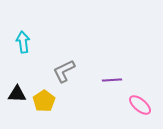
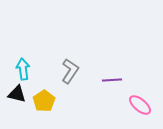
cyan arrow: moved 27 px down
gray L-shape: moved 6 px right; rotated 150 degrees clockwise
black triangle: rotated 12 degrees clockwise
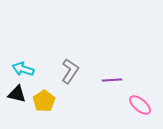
cyan arrow: rotated 65 degrees counterclockwise
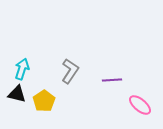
cyan arrow: moved 1 px left; rotated 90 degrees clockwise
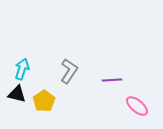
gray L-shape: moved 1 px left
pink ellipse: moved 3 px left, 1 px down
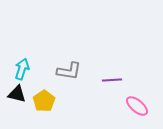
gray L-shape: rotated 65 degrees clockwise
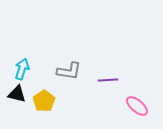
purple line: moved 4 px left
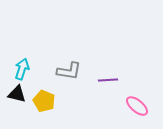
yellow pentagon: rotated 15 degrees counterclockwise
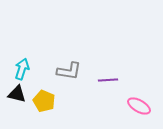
pink ellipse: moved 2 px right; rotated 10 degrees counterclockwise
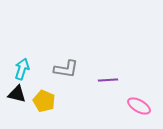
gray L-shape: moved 3 px left, 2 px up
